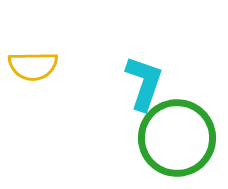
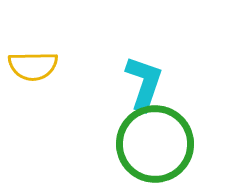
green circle: moved 22 px left, 6 px down
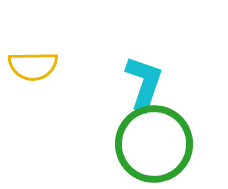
green circle: moved 1 px left
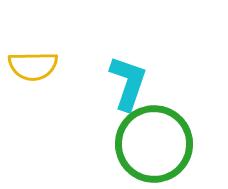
cyan L-shape: moved 16 px left
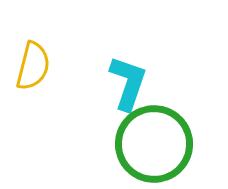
yellow semicircle: rotated 75 degrees counterclockwise
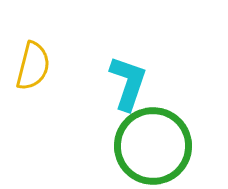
green circle: moved 1 px left, 2 px down
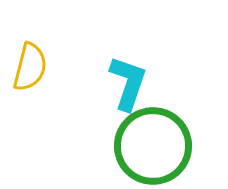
yellow semicircle: moved 3 px left, 1 px down
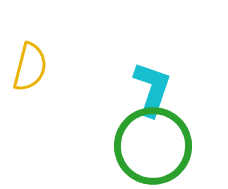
cyan L-shape: moved 24 px right, 6 px down
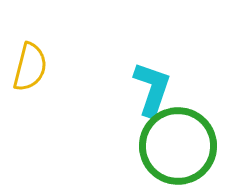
green circle: moved 25 px right
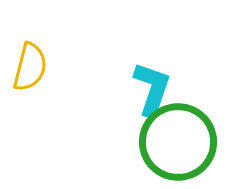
green circle: moved 4 px up
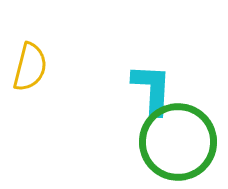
cyan L-shape: rotated 16 degrees counterclockwise
